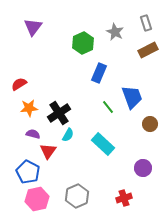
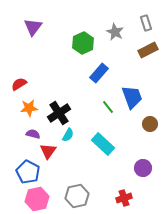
blue rectangle: rotated 18 degrees clockwise
gray hexagon: rotated 10 degrees clockwise
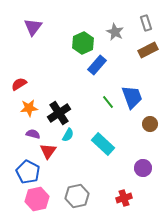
blue rectangle: moved 2 px left, 8 px up
green line: moved 5 px up
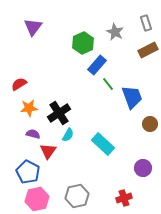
green line: moved 18 px up
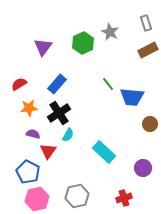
purple triangle: moved 10 px right, 20 px down
gray star: moved 5 px left
blue rectangle: moved 40 px left, 19 px down
blue trapezoid: rotated 115 degrees clockwise
cyan rectangle: moved 1 px right, 8 px down
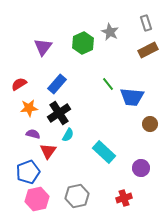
purple circle: moved 2 px left
blue pentagon: rotated 25 degrees clockwise
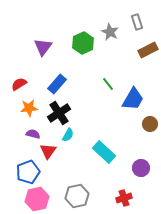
gray rectangle: moved 9 px left, 1 px up
blue trapezoid: moved 1 px right, 2 px down; rotated 65 degrees counterclockwise
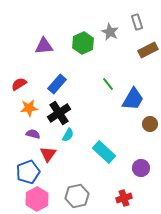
purple triangle: moved 1 px right, 1 px up; rotated 48 degrees clockwise
red triangle: moved 3 px down
pink hexagon: rotated 15 degrees counterclockwise
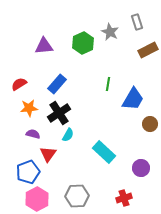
green line: rotated 48 degrees clockwise
gray hexagon: rotated 10 degrees clockwise
